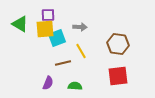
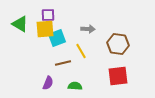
gray arrow: moved 8 px right, 2 px down
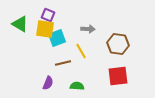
purple square: rotated 24 degrees clockwise
yellow square: rotated 12 degrees clockwise
green semicircle: moved 2 px right
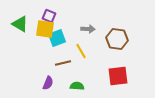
purple square: moved 1 px right, 1 px down
brown hexagon: moved 1 px left, 5 px up
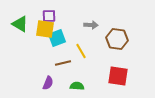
purple square: rotated 24 degrees counterclockwise
gray arrow: moved 3 px right, 4 px up
red square: rotated 15 degrees clockwise
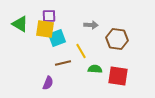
green semicircle: moved 18 px right, 17 px up
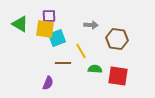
brown line: rotated 14 degrees clockwise
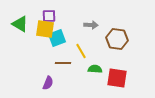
red square: moved 1 px left, 2 px down
